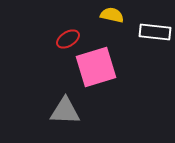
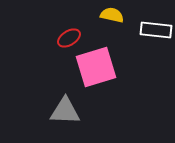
white rectangle: moved 1 px right, 2 px up
red ellipse: moved 1 px right, 1 px up
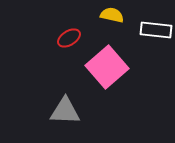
pink square: moved 11 px right; rotated 24 degrees counterclockwise
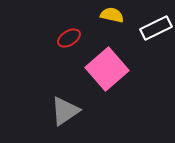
white rectangle: moved 2 px up; rotated 32 degrees counterclockwise
pink square: moved 2 px down
gray triangle: rotated 36 degrees counterclockwise
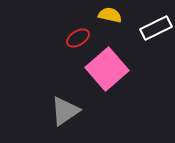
yellow semicircle: moved 2 px left
red ellipse: moved 9 px right
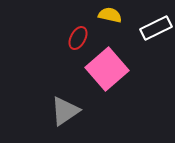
red ellipse: rotated 30 degrees counterclockwise
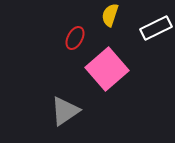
yellow semicircle: rotated 85 degrees counterclockwise
red ellipse: moved 3 px left
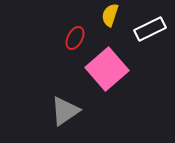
white rectangle: moved 6 px left, 1 px down
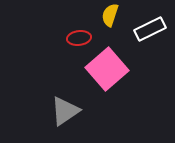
red ellipse: moved 4 px right; rotated 55 degrees clockwise
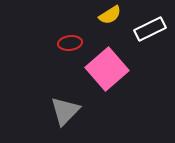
yellow semicircle: rotated 140 degrees counterclockwise
red ellipse: moved 9 px left, 5 px down
gray triangle: rotated 12 degrees counterclockwise
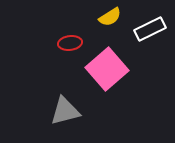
yellow semicircle: moved 2 px down
gray triangle: rotated 32 degrees clockwise
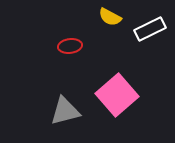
yellow semicircle: rotated 60 degrees clockwise
red ellipse: moved 3 px down
pink square: moved 10 px right, 26 px down
